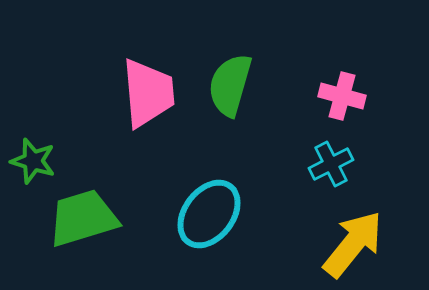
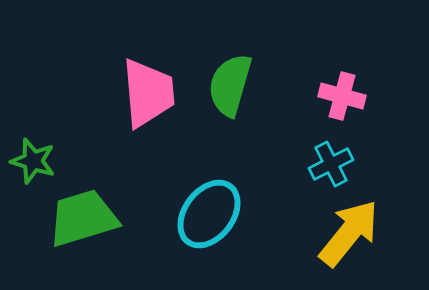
yellow arrow: moved 4 px left, 11 px up
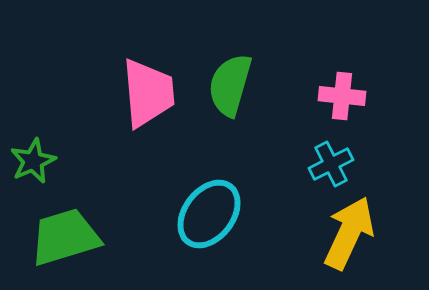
pink cross: rotated 9 degrees counterclockwise
green star: rotated 30 degrees clockwise
green trapezoid: moved 18 px left, 19 px down
yellow arrow: rotated 14 degrees counterclockwise
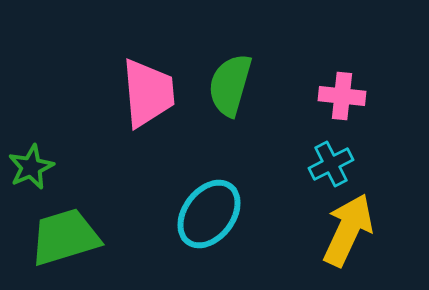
green star: moved 2 px left, 6 px down
yellow arrow: moved 1 px left, 3 px up
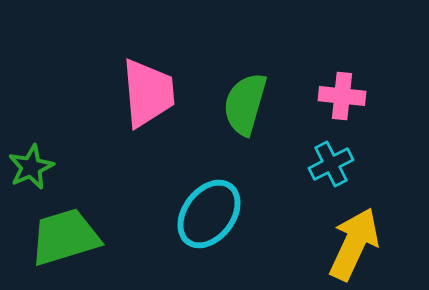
green semicircle: moved 15 px right, 19 px down
yellow arrow: moved 6 px right, 14 px down
